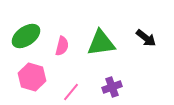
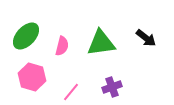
green ellipse: rotated 12 degrees counterclockwise
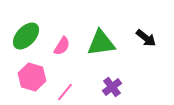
pink semicircle: rotated 18 degrees clockwise
purple cross: rotated 18 degrees counterclockwise
pink line: moved 6 px left
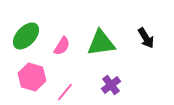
black arrow: rotated 20 degrees clockwise
purple cross: moved 1 px left, 2 px up
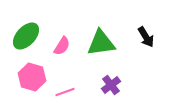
black arrow: moved 1 px up
pink line: rotated 30 degrees clockwise
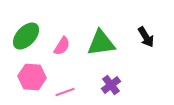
pink hexagon: rotated 12 degrees counterclockwise
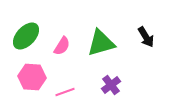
green triangle: rotated 8 degrees counterclockwise
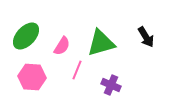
purple cross: rotated 30 degrees counterclockwise
pink line: moved 12 px right, 22 px up; rotated 48 degrees counterclockwise
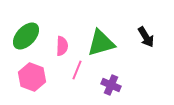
pink semicircle: rotated 30 degrees counterclockwise
pink hexagon: rotated 16 degrees clockwise
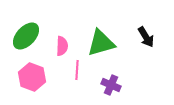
pink line: rotated 18 degrees counterclockwise
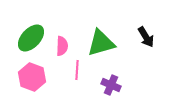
green ellipse: moved 5 px right, 2 px down
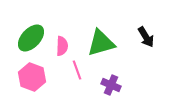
pink line: rotated 24 degrees counterclockwise
